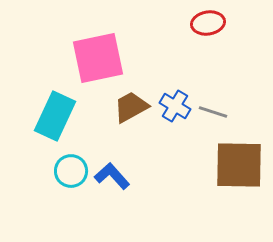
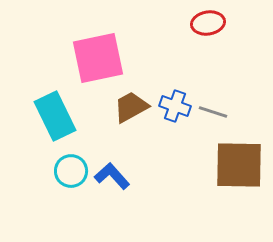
blue cross: rotated 12 degrees counterclockwise
cyan rectangle: rotated 51 degrees counterclockwise
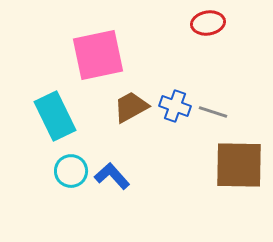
pink square: moved 3 px up
